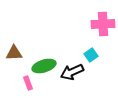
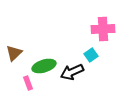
pink cross: moved 5 px down
brown triangle: rotated 42 degrees counterclockwise
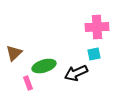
pink cross: moved 6 px left, 2 px up
cyan square: moved 3 px right, 1 px up; rotated 24 degrees clockwise
black arrow: moved 4 px right, 1 px down
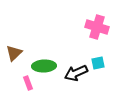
pink cross: rotated 20 degrees clockwise
cyan square: moved 4 px right, 9 px down
green ellipse: rotated 15 degrees clockwise
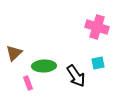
black arrow: moved 3 px down; rotated 100 degrees counterclockwise
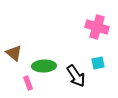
brown triangle: rotated 36 degrees counterclockwise
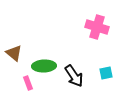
cyan square: moved 8 px right, 10 px down
black arrow: moved 2 px left
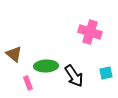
pink cross: moved 7 px left, 5 px down
brown triangle: moved 1 px down
green ellipse: moved 2 px right
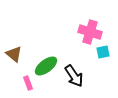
green ellipse: rotated 35 degrees counterclockwise
cyan square: moved 3 px left, 21 px up
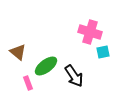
brown triangle: moved 4 px right, 2 px up
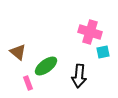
black arrow: moved 5 px right; rotated 40 degrees clockwise
